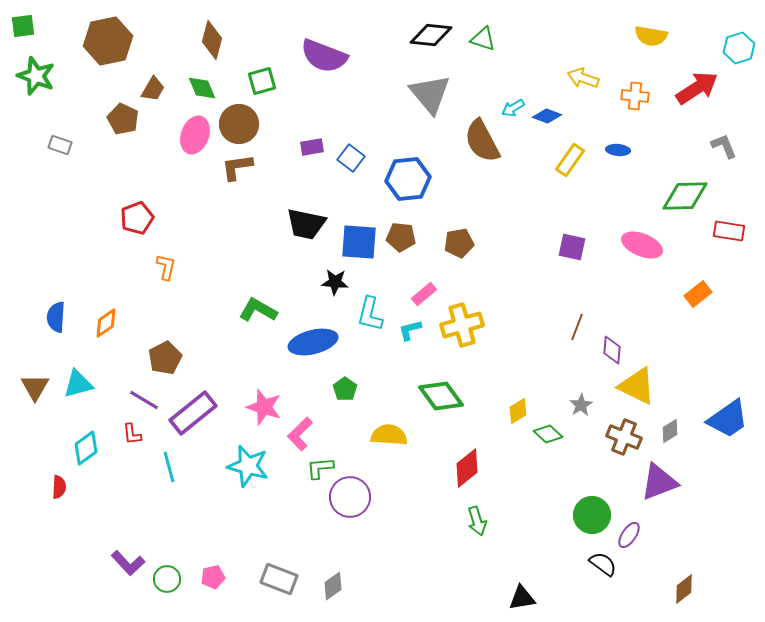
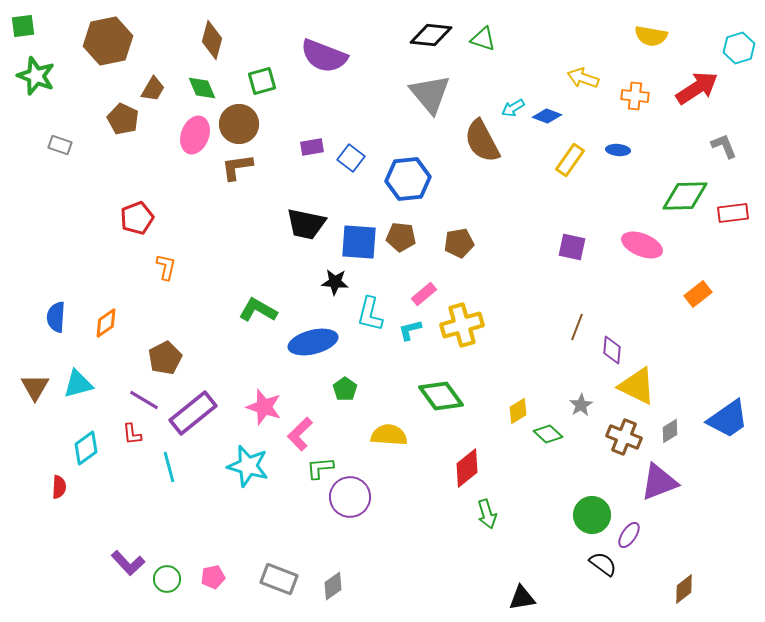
red rectangle at (729, 231): moved 4 px right, 18 px up; rotated 16 degrees counterclockwise
green arrow at (477, 521): moved 10 px right, 7 px up
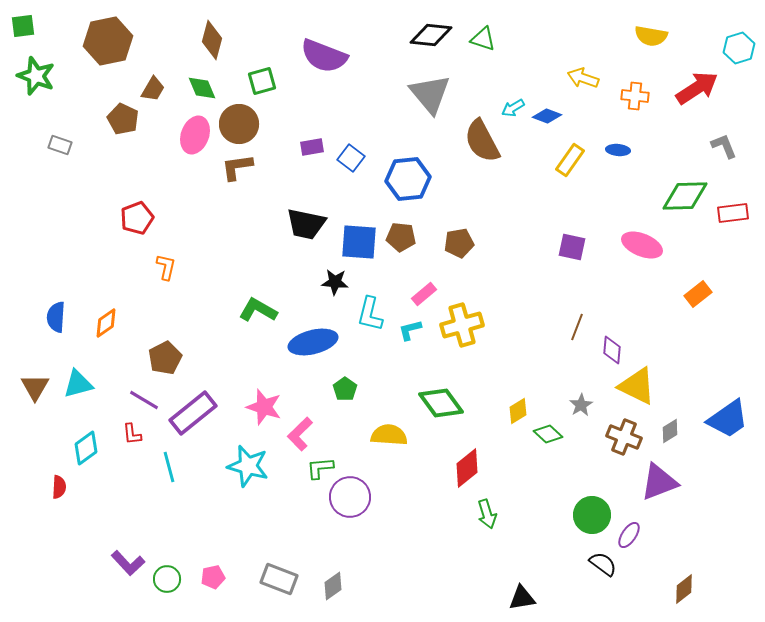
green diamond at (441, 396): moved 7 px down
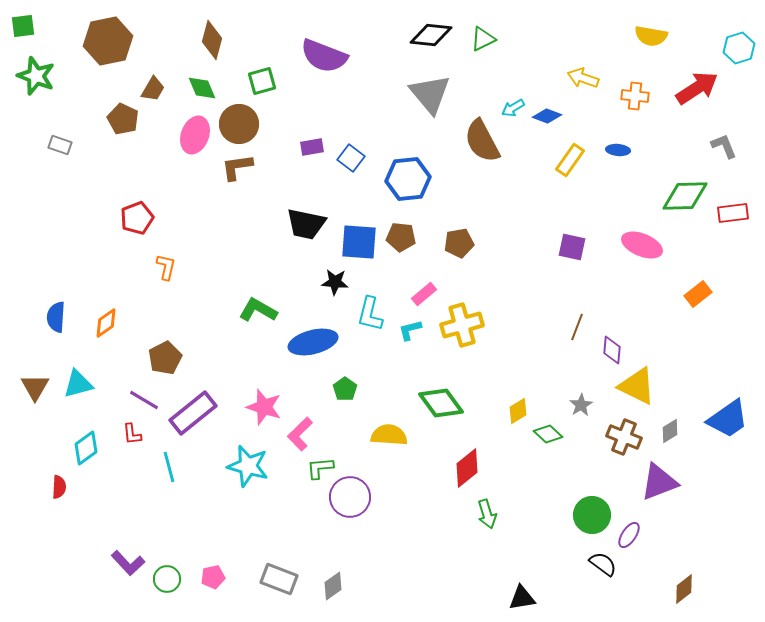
green triangle at (483, 39): rotated 44 degrees counterclockwise
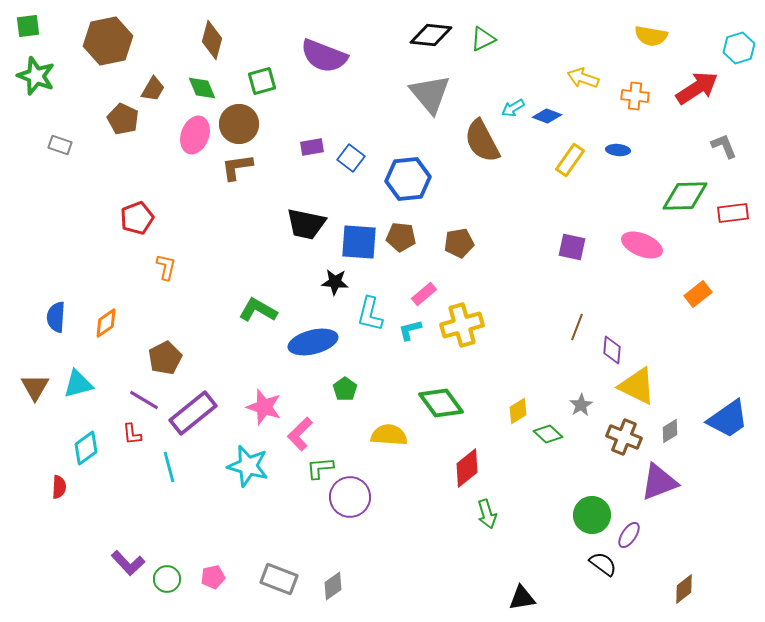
green square at (23, 26): moved 5 px right
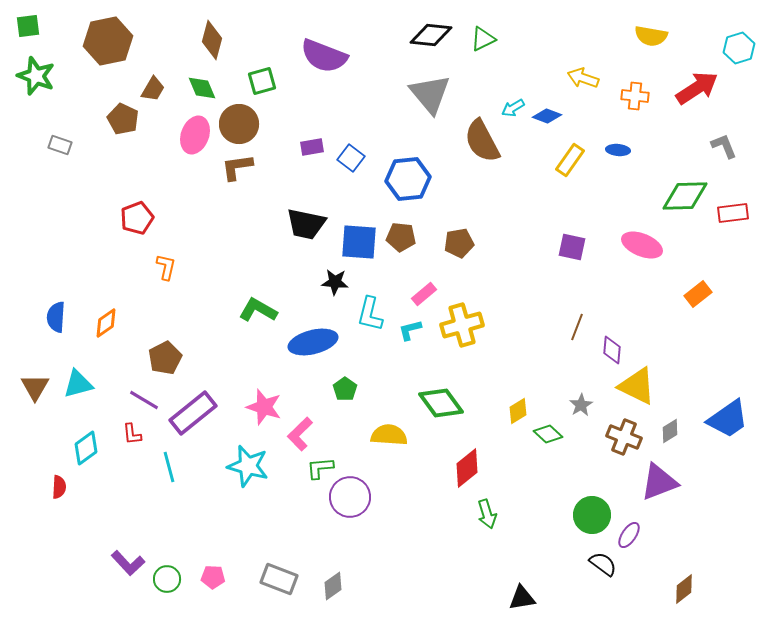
pink pentagon at (213, 577): rotated 15 degrees clockwise
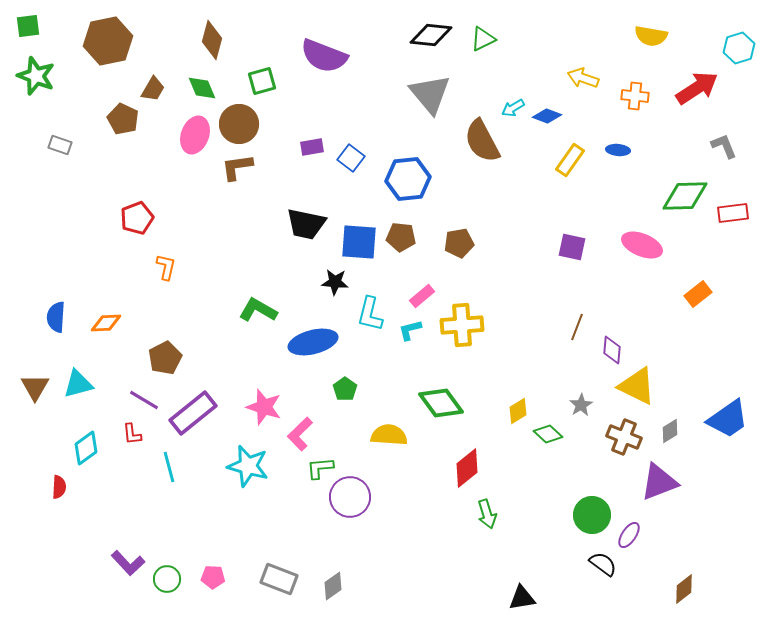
pink rectangle at (424, 294): moved 2 px left, 2 px down
orange diamond at (106, 323): rotated 32 degrees clockwise
yellow cross at (462, 325): rotated 12 degrees clockwise
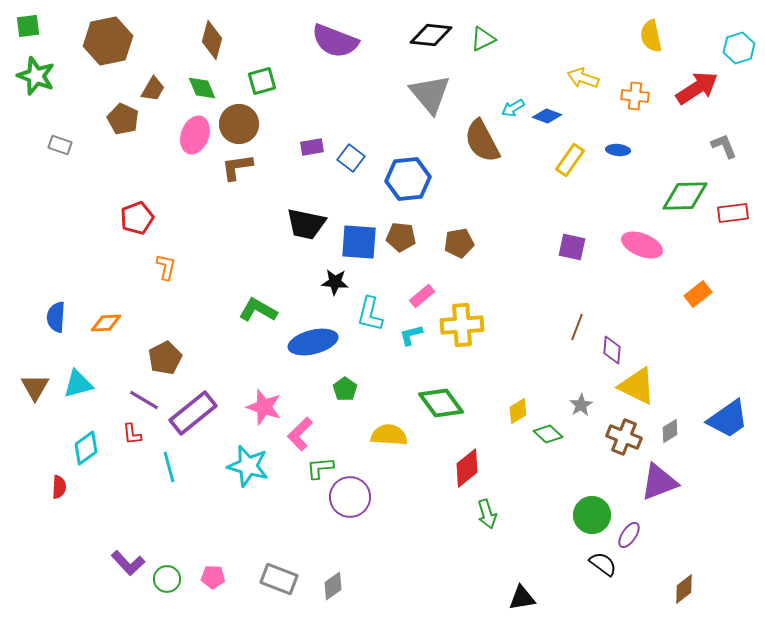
yellow semicircle at (651, 36): rotated 68 degrees clockwise
purple semicircle at (324, 56): moved 11 px right, 15 px up
cyan L-shape at (410, 330): moved 1 px right, 5 px down
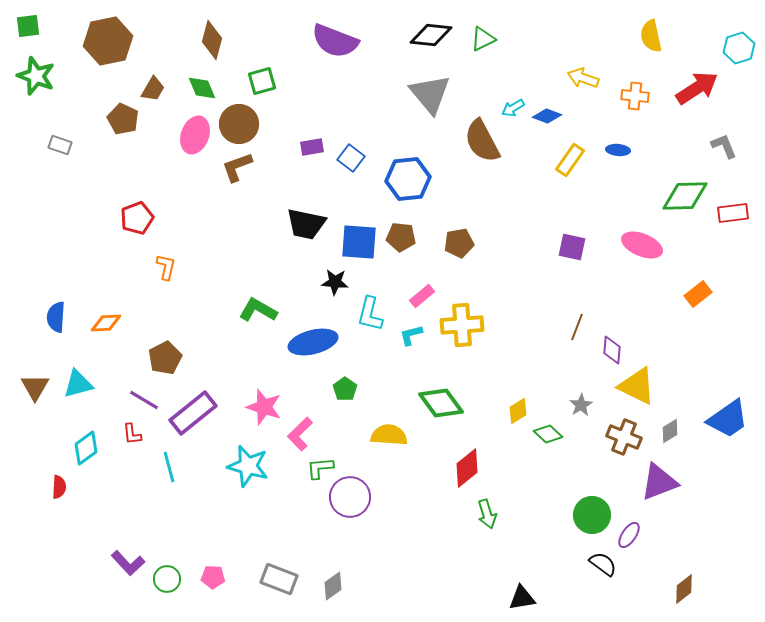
brown L-shape at (237, 167): rotated 12 degrees counterclockwise
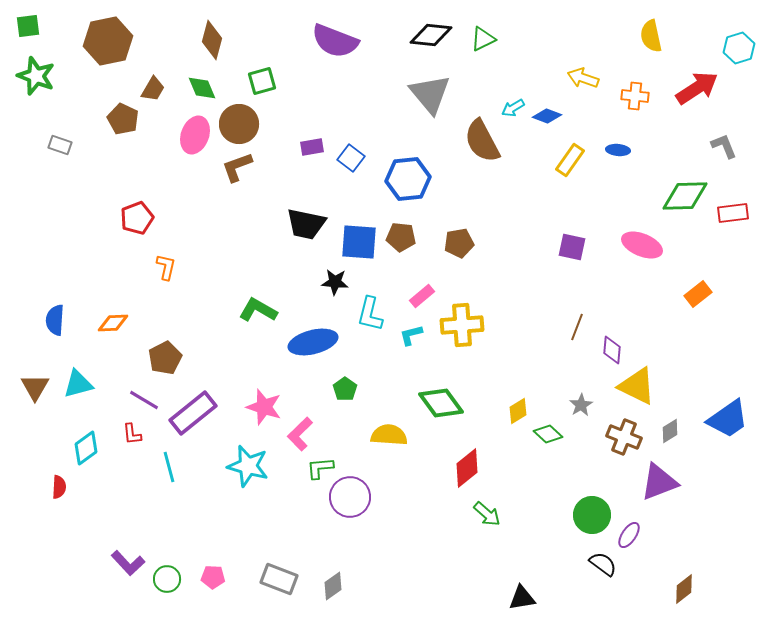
blue semicircle at (56, 317): moved 1 px left, 3 px down
orange diamond at (106, 323): moved 7 px right
green arrow at (487, 514): rotated 32 degrees counterclockwise
